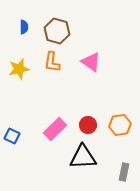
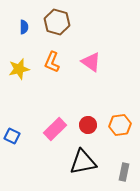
brown hexagon: moved 9 px up
orange L-shape: rotated 15 degrees clockwise
black triangle: moved 5 px down; rotated 8 degrees counterclockwise
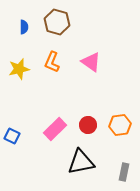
black triangle: moved 2 px left
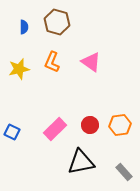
red circle: moved 2 px right
blue square: moved 4 px up
gray rectangle: rotated 54 degrees counterclockwise
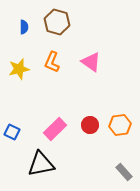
black triangle: moved 40 px left, 2 px down
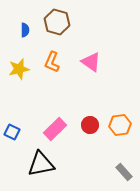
blue semicircle: moved 1 px right, 3 px down
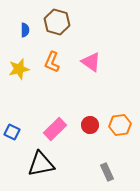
gray rectangle: moved 17 px left; rotated 18 degrees clockwise
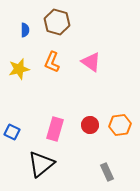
pink rectangle: rotated 30 degrees counterclockwise
black triangle: rotated 28 degrees counterclockwise
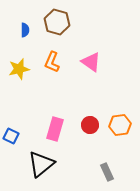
blue square: moved 1 px left, 4 px down
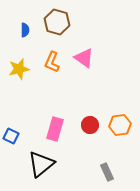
pink triangle: moved 7 px left, 4 px up
